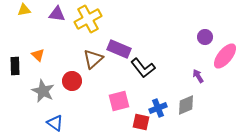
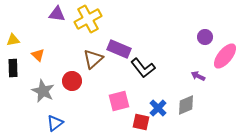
yellow triangle: moved 11 px left, 30 px down
black rectangle: moved 2 px left, 2 px down
purple arrow: rotated 32 degrees counterclockwise
blue cross: rotated 24 degrees counterclockwise
blue triangle: rotated 48 degrees clockwise
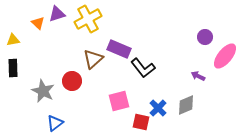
purple triangle: rotated 24 degrees counterclockwise
orange triangle: moved 32 px up
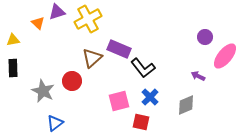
purple triangle: moved 2 px up
brown triangle: moved 1 px left, 1 px up
blue cross: moved 8 px left, 11 px up
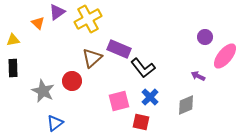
purple triangle: rotated 18 degrees counterclockwise
